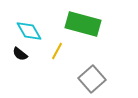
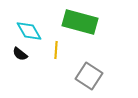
green rectangle: moved 3 px left, 2 px up
yellow line: moved 1 px left, 1 px up; rotated 24 degrees counterclockwise
gray square: moved 3 px left, 3 px up; rotated 16 degrees counterclockwise
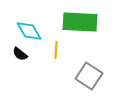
green rectangle: rotated 12 degrees counterclockwise
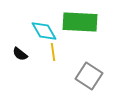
cyan diamond: moved 15 px right
yellow line: moved 3 px left, 2 px down; rotated 12 degrees counterclockwise
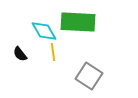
green rectangle: moved 2 px left
black semicircle: rotated 14 degrees clockwise
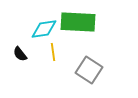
cyan diamond: moved 2 px up; rotated 68 degrees counterclockwise
gray square: moved 6 px up
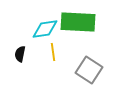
cyan diamond: moved 1 px right
black semicircle: rotated 49 degrees clockwise
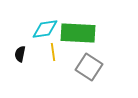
green rectangle: moved 11 px down
gray square: moved 3 px up
